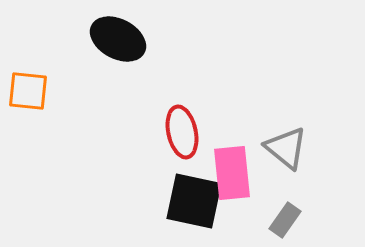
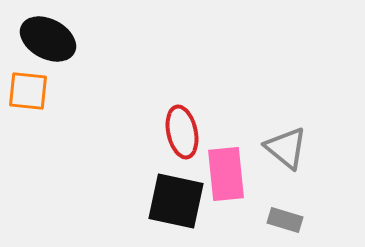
black ellipse: moved 70 px left
pink rectangle: moved 6 px left, 1 px down
black square: moved 18 px left
gray rectangle: rotated 72 degrees clockwise
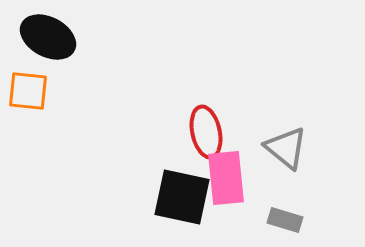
black ellipse: moved 2 px up
red ellipse: moved 24 px right
pink rectangle: moved 4 px down
black square: moved 6 px right, 4 px up
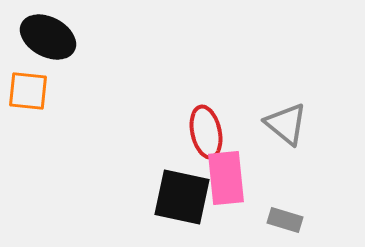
gray triangle: moved 24 px up
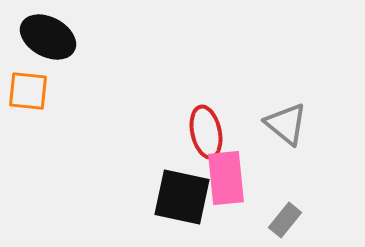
gray rectangle: rotated 68 degrees counterclockwise
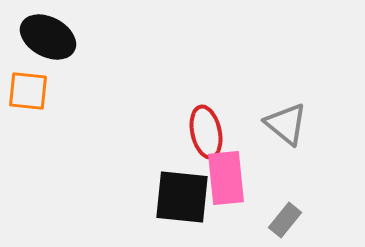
black square: rotated 6 degrees counterclockwise
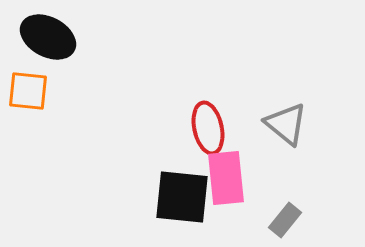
red ellipse: moved 2 px right, 4 px up
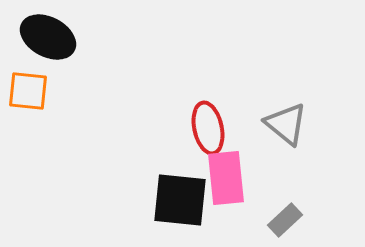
black square: moved 2 px left, 3 px down
gray rectangle: rotated 8 degrees clockwise
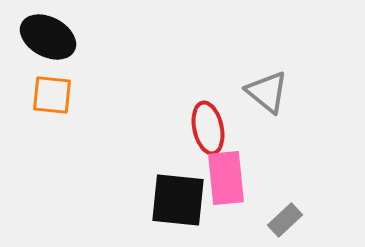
orange square: moved 24 px right, 4 px down
gray triangle: moved 19 px left, 32 px up
black square: moved 2 px left
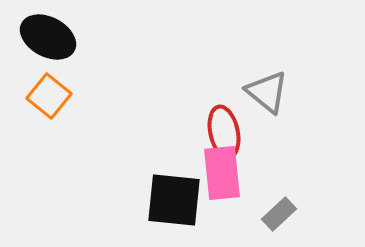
orange square: moved 3 px left, 1 px down; rotated 33 degrees clockwise
red ellipse: moved 16 px right, 4 px down
pink rectangle: moved 4 px left, 5 px up
black square: moved 4 px left
gray rectangle: moved 6 px left, 6 px up
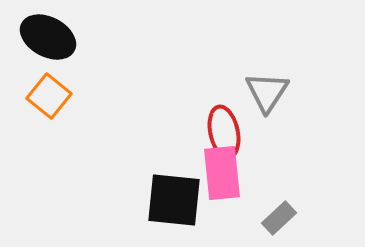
gray triangle: rotated 24 degrees clockwise
gray rectangle: moved 4 px down
